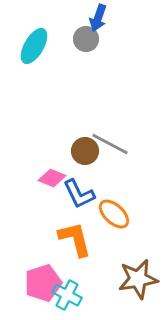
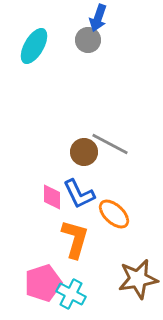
gray circle: moved 2 px right, 1 px down
brown circle: moved 1 px left, 1 px down
pink diamond: moved 19 px down; rotated 68 degrees clockwise
orange L-shape: rotated 30 degrees clockwise
cyan cross: moved 4 px right, 1 px up
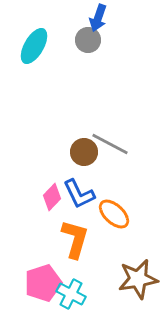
pink diamond: rotated 44 degrees clockwise
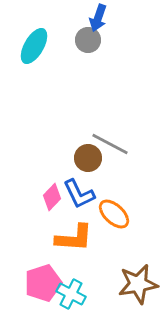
brown circle: moved 4 px right, 6 px down
orange L-shape: moved 1 px left, 1 px up; rotated 78 degrees clockwise
brown star: moved 5 px down
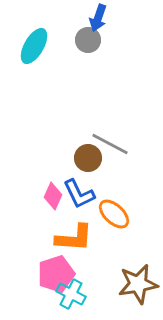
pink diamond: moved 1 px right, 1 px up; rotated 20 degrees counterclockwise
pink pentagon: moved 13 px right, 9 px up
